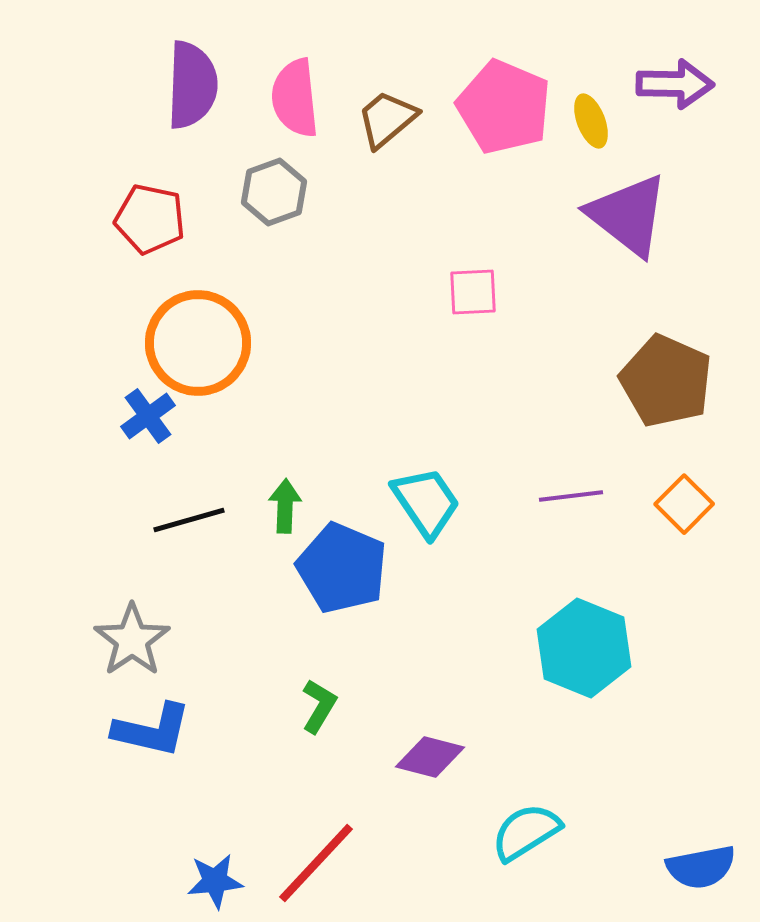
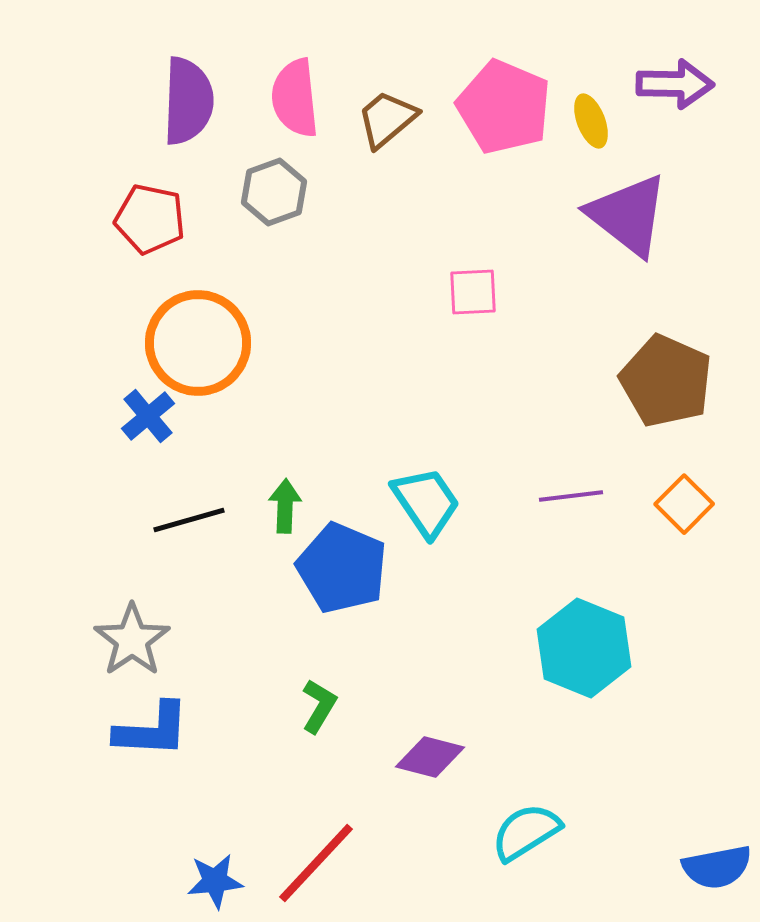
purple semicircle: moved 4 px left, 16 px down
blue cross: rotated 4 degrees counterclockwise
blue L-shape: rotated 10 degrees counterclockwise
blue semicircle: moved 16 px right
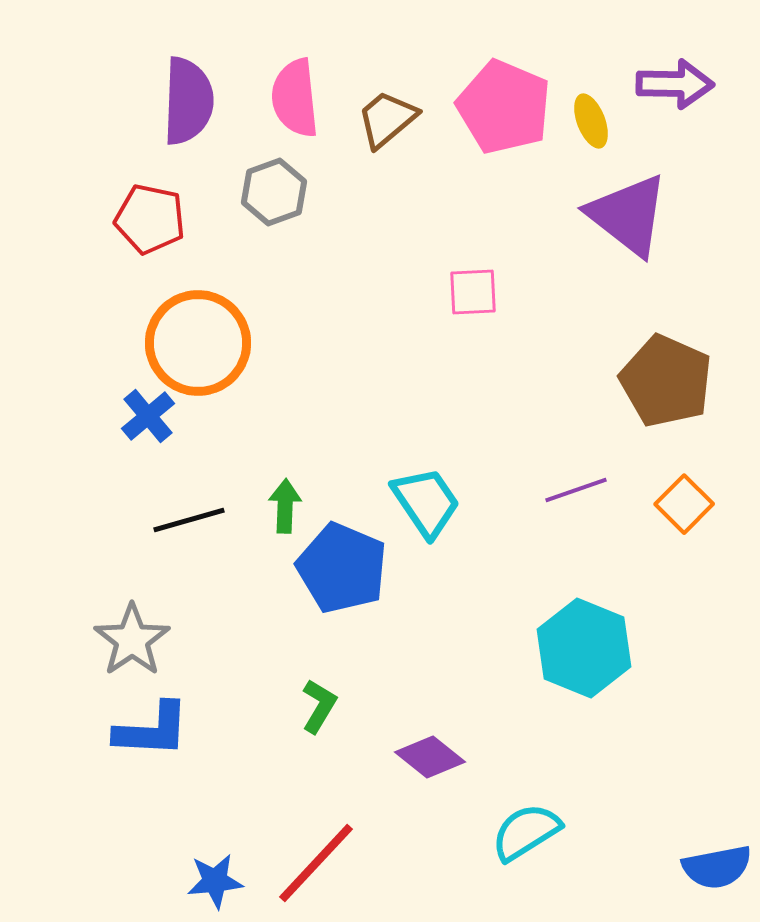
purple line: moved 5 px right, 6 px up; rotated 12 degrees counterclockwise
purple diamond: rotated 24 degrees clockwise
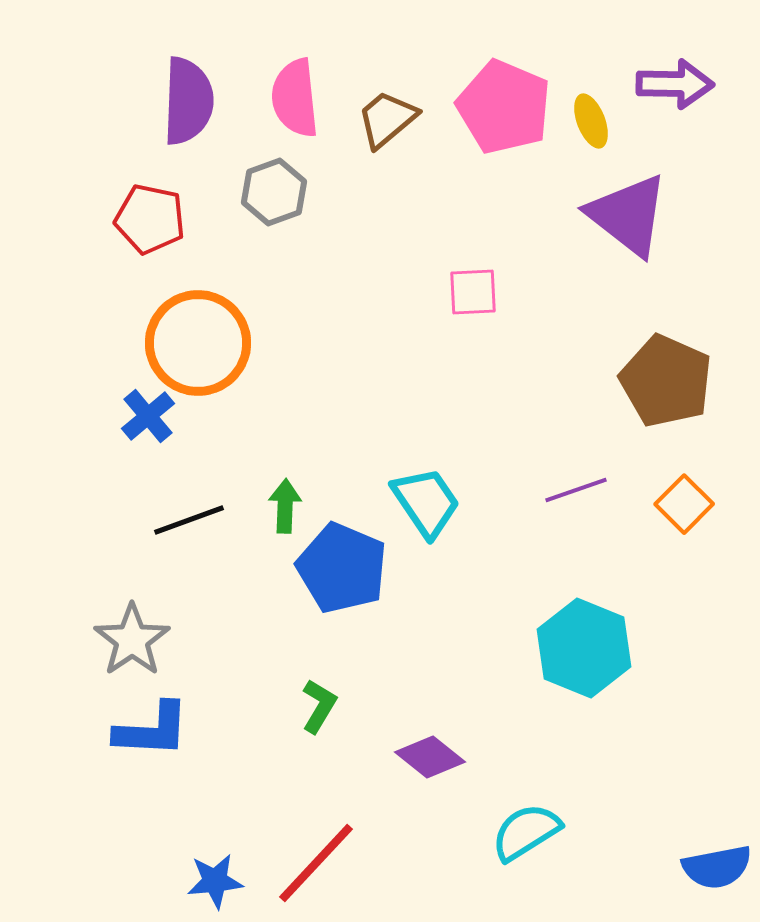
black line: rotated 4 degrees counterclockwise
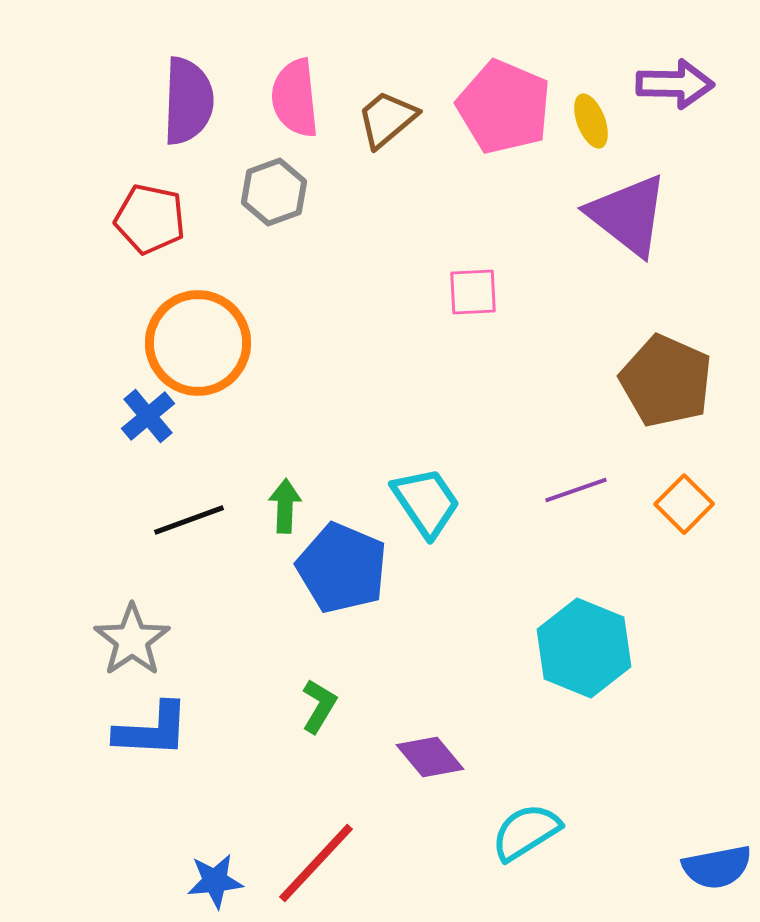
purple diamond: rotated 12 degrees clockwise
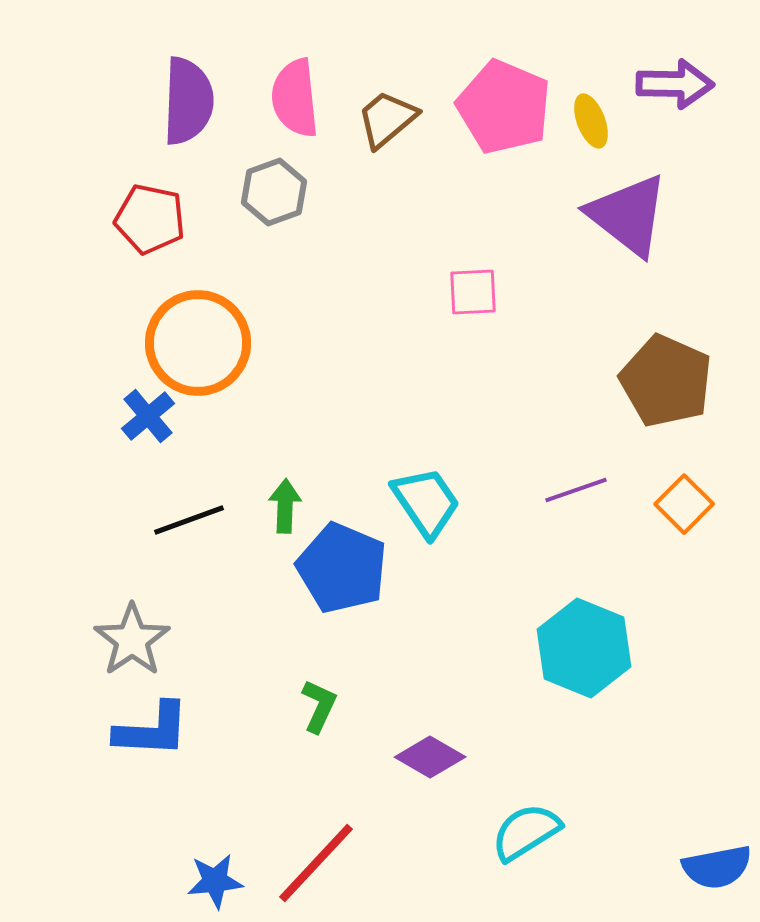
green L-shape: rotated 6 degrees counterclockwise
purple diamond: rotated 20 degrees counterclockwise
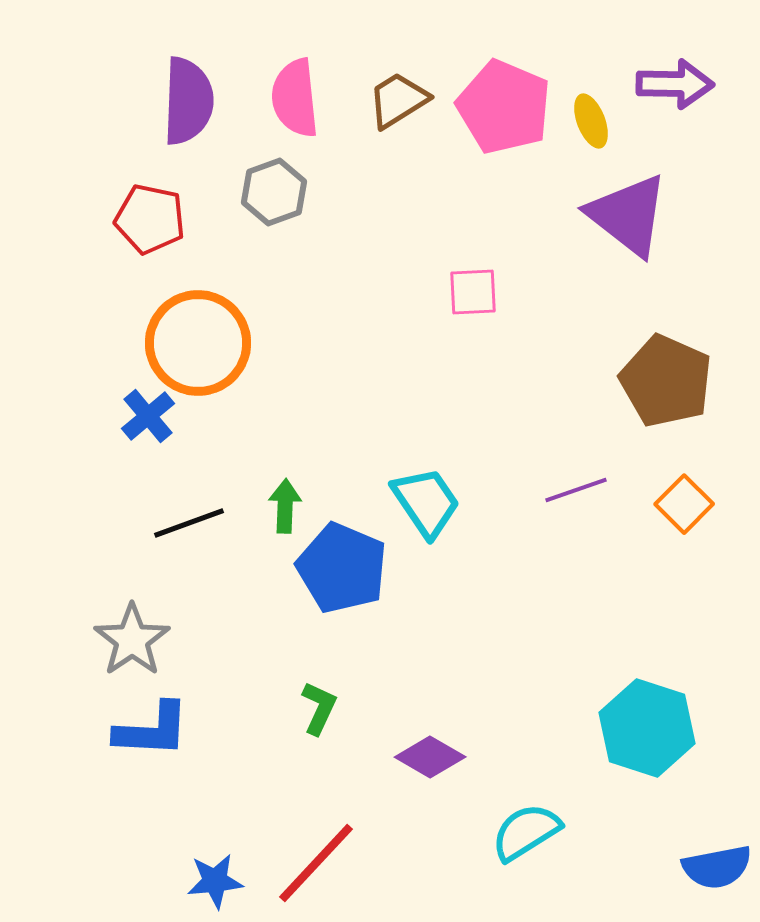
brown trapezoid: moved 11 px right, 19 px up; rotated 8 degrees clockwise
black line: moved 3 px down
cyan hexagon: moved 63 px right, 80 px down; rotated 4 degrees counterclockwise
green L-shape: moved 2 px down
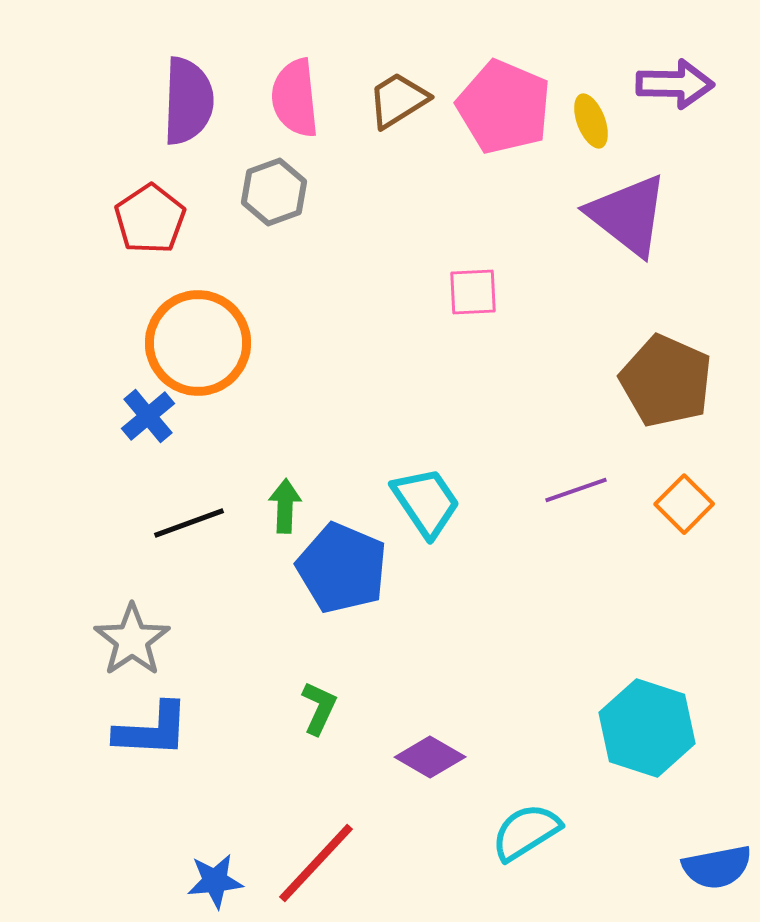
red pentagon: rotated 26 degrees clockwise
